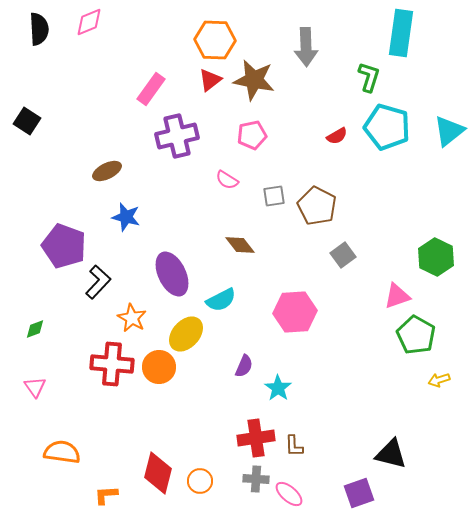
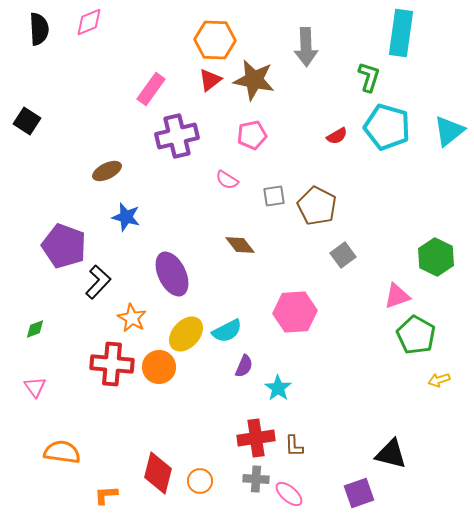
cyan semicircle at (221, 300): moved 6 px right, 31 px down
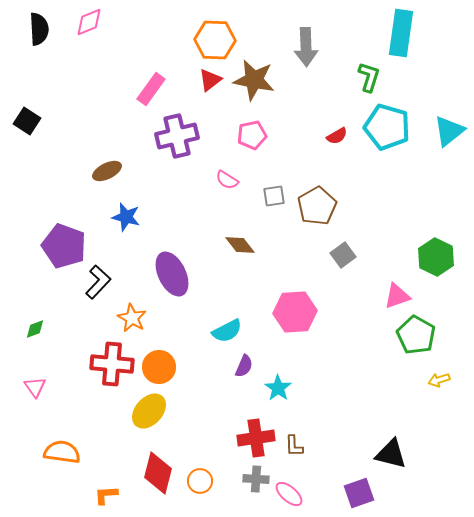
brown pentagon at (317, 206): rotated 15 degrees clockwise
yellow ellipse at (186, 334): moved 37 px left, 77 px down
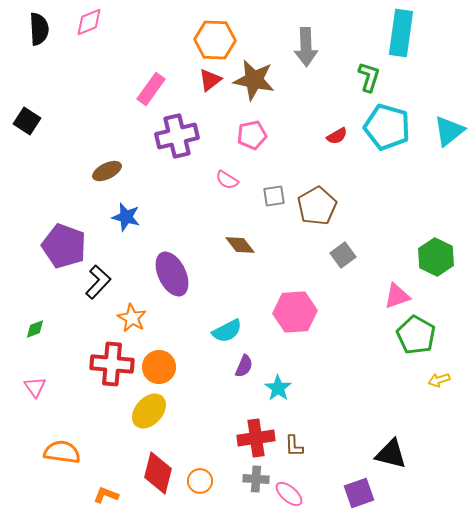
orange L-shape at (106, 495): rotated 25 degrees clockwise
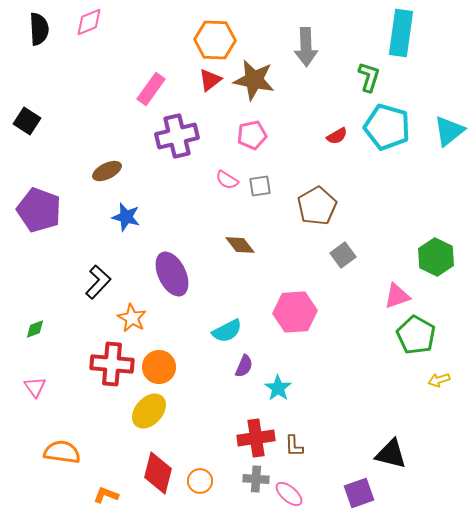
gray square at (274, 196): moved 14 px left, 10 px up
purple pentagon at (64, 246): moved 25 px left, 36 px up
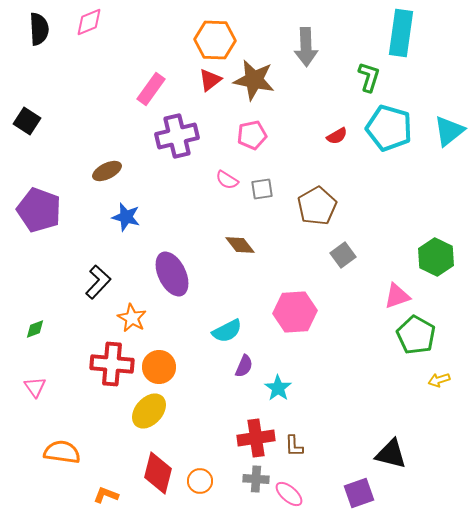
cyan pentagon at (387, 127): moved 2 px right, 1 px down
gray square at (260, 186): moved 2 px right, 3 px down
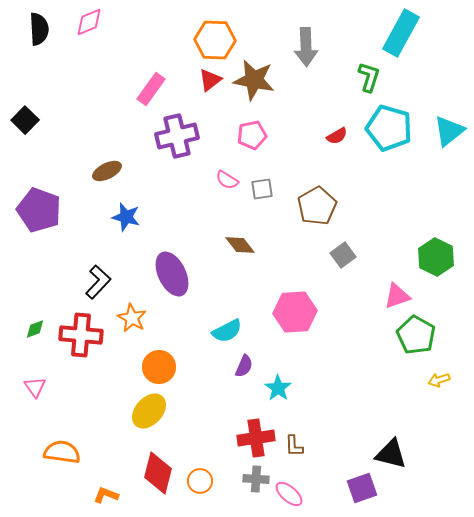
cyan rectangle at (401, 33): rotated 21 degrees clockwise
black square at (27, 121): moved 2 px left, 1 px up; rotated 12 degrees clockwise
red cross at (112, 364): moved 31 px left, 29 px up
purple square at (359, 493): moved 3 px right, 5 px up
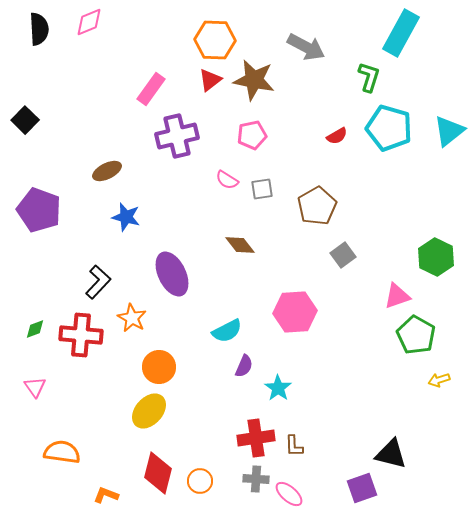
gray arrow at (306, 47): rotated 60 degrees counterclockwise
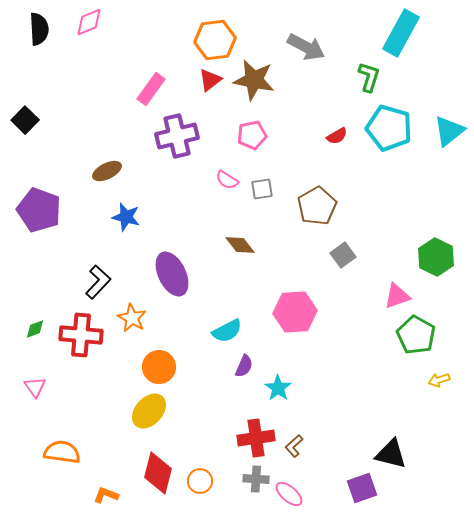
orange hexagon at (215, 40): rotated 9 degrees counterclockwise
brown L-shape at (294, 446): rotated 50 degrees clockwise
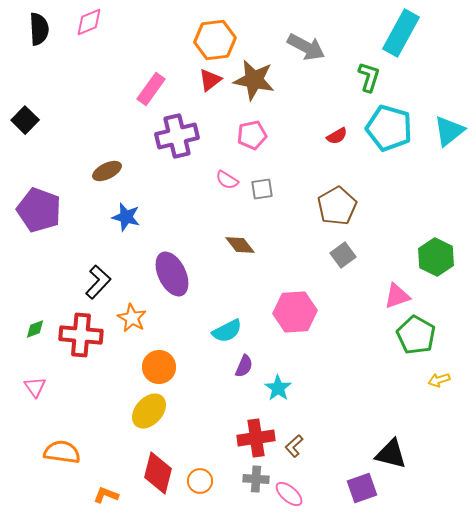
brown pentagon at (317, 206): moved 20 px right
